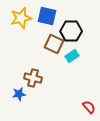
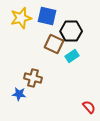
blue star: rotated 16 degrees clockwise
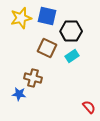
brown square: moved 7 px left, 4 px down
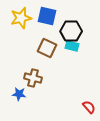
cyan rectangle: moved 10 px up; rotated 48 degrees clockwise
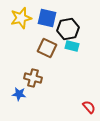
blue square: moved 2 px down
black hexagon: moved 3 px left, 2 px up; rotated 10 degrees counterclockwise
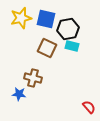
blue square: moved 1 px left, 1 px down
